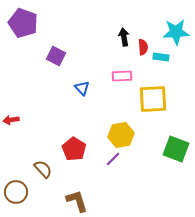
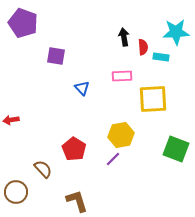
purple square: rotated 18 degrees counterclockwise
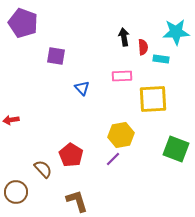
cyan rectangle: moved 2 px down
red pentagon: moved 3 px left, 6 px down
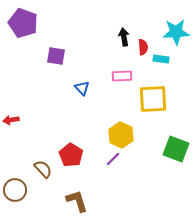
yellow hexagon: rotated 25 degrees counterclockwise
brown circle: moved 1 px left, 2 px up
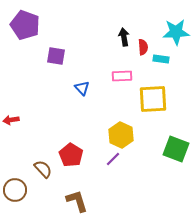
purple pentagon: moved 2 px right, 2 px down
